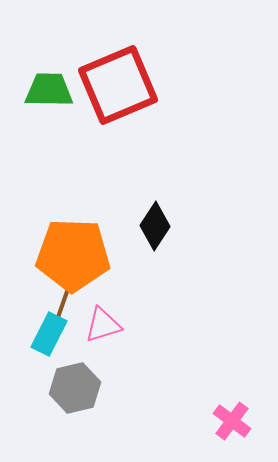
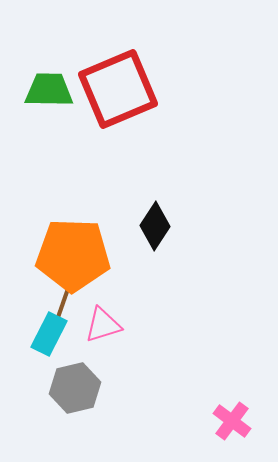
red square: moved 4 px down
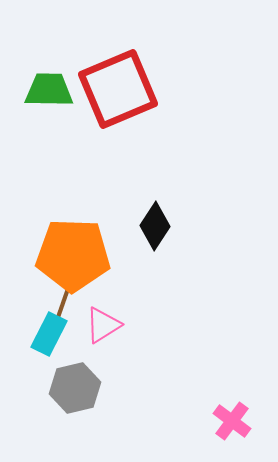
pink triangle: rotated 15 degrees counterclockwise
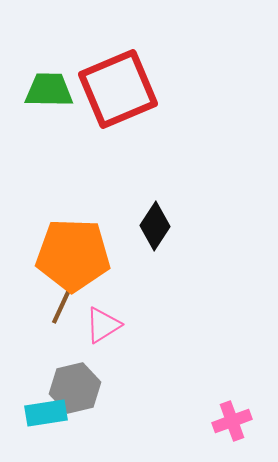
brown line: rotated 6 degrees clockwise
cyan rectangle: moved 3 px left, 79 px down; rotated 54 degrees clockwise
pink cross: rotated 33 degrees clockwise
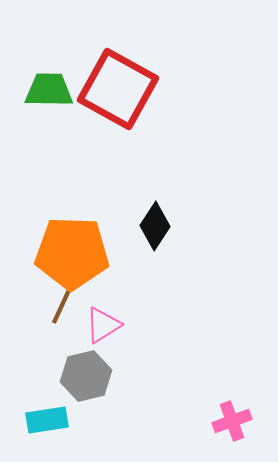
red square: rotated 38 degrees counterclockwise
orange pentagon: moved 1 px left, 2 px up
gray hexagon: moved 11 px right, 12 px up
cyan rectangle: moved 1 px right, 7 px down
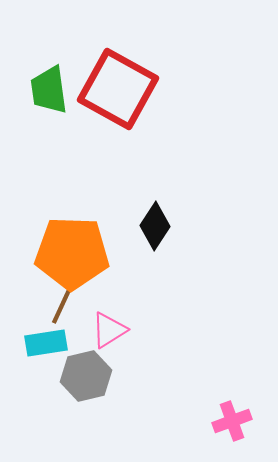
green trapezoid: rotated 99 degrees counterclockwise
pink triangle: moved 6 px right, 5 px down
cyan rectangle: moved 1 px left, 77 px up
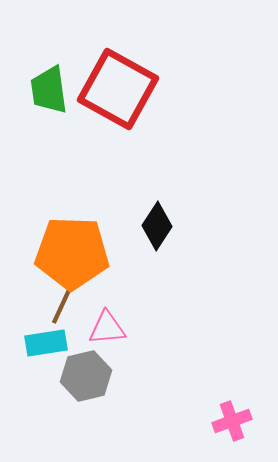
black diamond: moved 2 px right
pink triangle: moved 2 px left, 2 px up; rotated 27 degrees clockwise
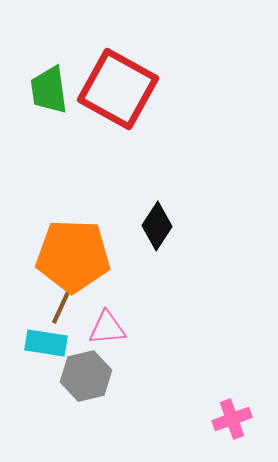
orange pentagon: moved 1 px right, 3 px down
cyan rectangle: rotated 18 degrees clockwise
pink cross: moved 2 px up
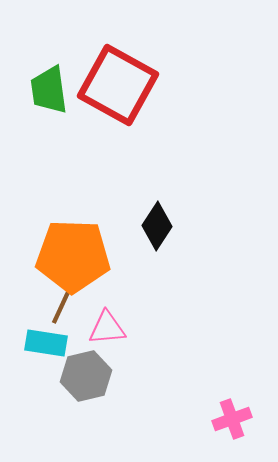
red square: moved 4 px up
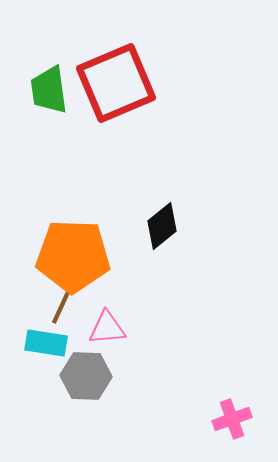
red square: moved 2 px left, 2 px up; rotated 38 degrees clockwise
black diamond: moved 5 px right; rotated 18 degrees clockwise
gray hexagon: rotated 15 degrees clockwise
